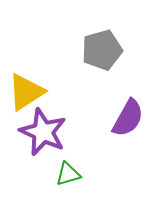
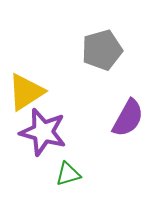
purple star: rotated 9 degrees counterclockwise
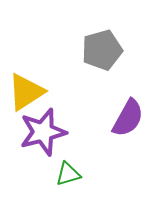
purple star: rotated 30 degrees counterclockwise
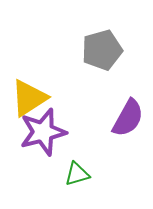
yellow triangle: moved 3 px right, 6 px down
green triangle: moved 9 px right
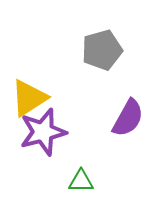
green triangle: moved 4 px right, 7 px down; rotated 16 degrees clockwise
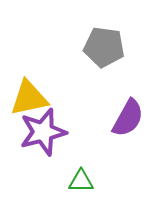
gray pentagon: moved 2 px right, 3 px up; rotated 24 degrees clockwise
yellow triangle: rotated 21 degrees clockwise
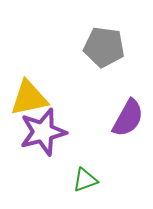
green triangle: moved 4 px right, 1 px up; rotated 20 degrees counterclockwise
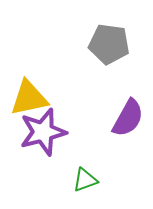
gray pentagon: moved 5 px right, 3 px up
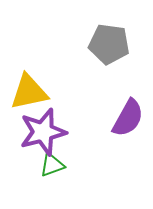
yellow triangle: moved 6 px up
green triangle: moved 33 px left, 15 px up
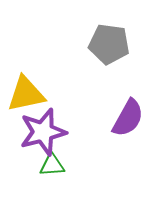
yellow triangle: moved 3 px left, 2 px down
green triangle: rotated 16 degrees clockwise
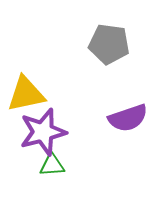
purple semicircle: rotated 42 degrees clockwise
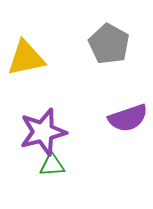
gray pentagon: rotated 21 degrees clockwise
yellow triangle: moved 36 px up
